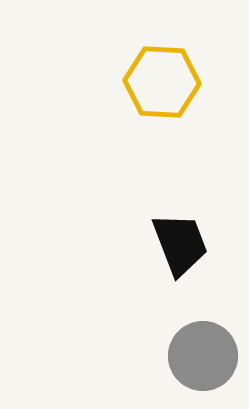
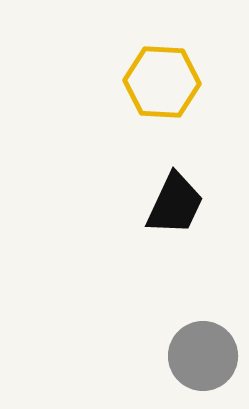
black trapezoid: moved 5 px left, 40 px up; rotated 46 degrees clockwise
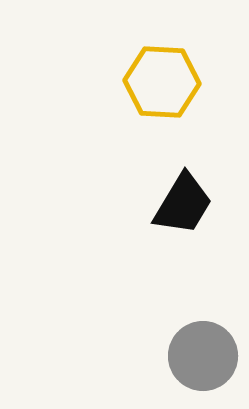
black trapezoid: moved 8 px right; rotated 6 degrees clockwise
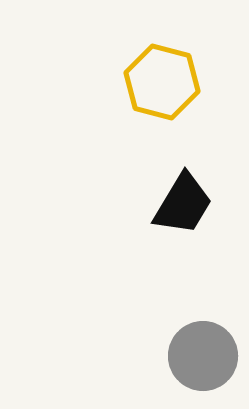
yellow hexagon: rotated 12 degrees clockwise
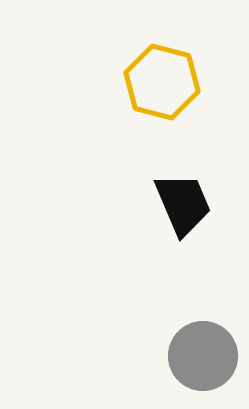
black trapezoid: rotated 54 degrees counterclockwise
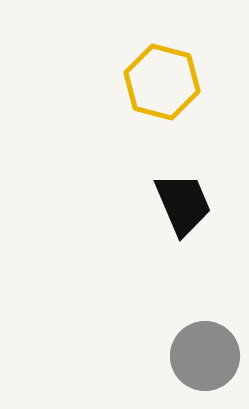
gray circle: moved 2 px right
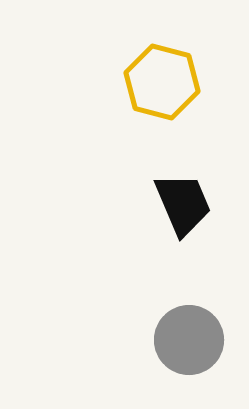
gray circle: moved 16 px left, 16 px up
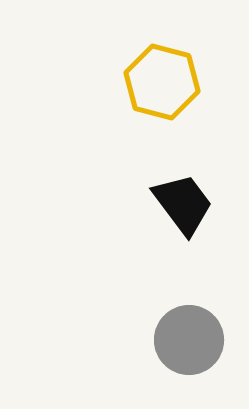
black trapezoid: rotated 14 degrees counterclockwise
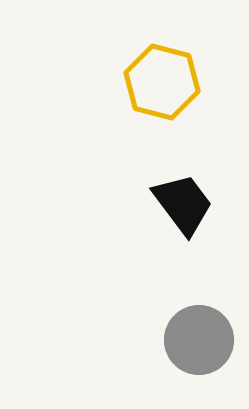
gray circle: moved 10 px right
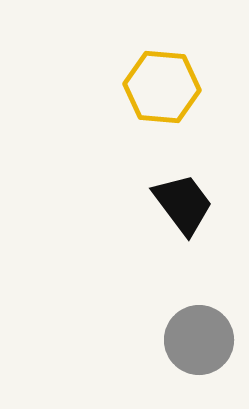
yellow hexagon: moved 5 px down; rotated 10 degrees counterclockwise
